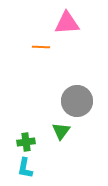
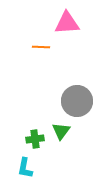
green cross: moved 9 px right, 3 px up
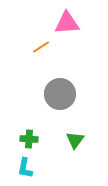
orange line: rotated 36 degrees counterclockwise
gray circle: moved 17 px left, 7 px up
green triangle: moved 14 px right, 9 px down
green cross: moved 6 px left; rotated 12 degrees clockwise
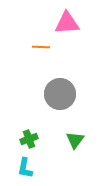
orange line: rotated 36 degrees clockwise
green cross: rotated 24 degrees counterclockwise
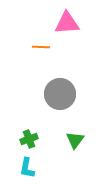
cyan L-shape: moved 2 px right
